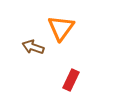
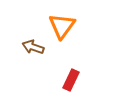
orange triangle: moved 1 px right, 2 px up
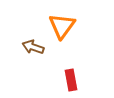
red rectangle: rotated 35 degrees counterclockwise
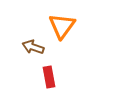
red rectangle: moved 22 px left, 3 px up
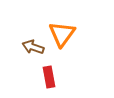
orange triangle: moved 8 px down
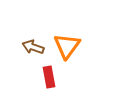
orange triangle: moved 5 px right, 12 px down
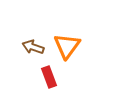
red rectangle: rotated 10 degrees counterclockwise
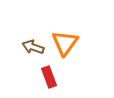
orange triangle: moved 2 px left, 3 px up
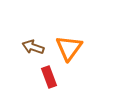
orange triangle: moved 4 px right, 5 px down
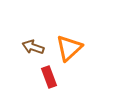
orange triangle: rotated 12 degrees clockwise
